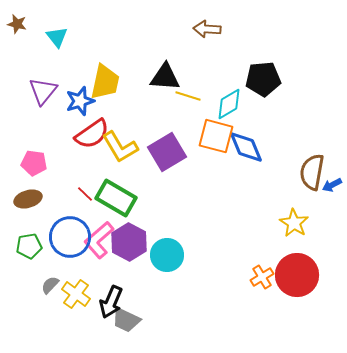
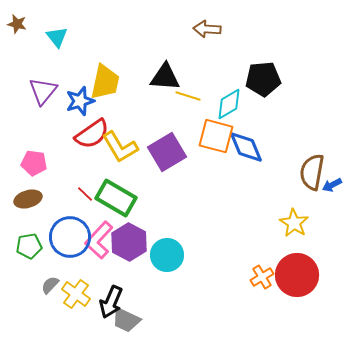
pink L-shape: rotated 6 degrees counterclockwise
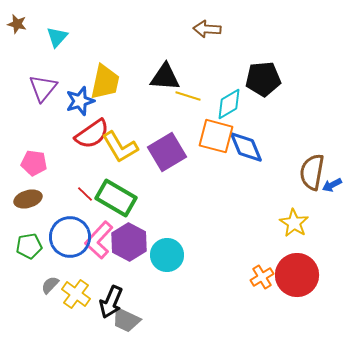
cyan triangle: rotated 20 degrees clockwise
purple triangle: moved 3 px up
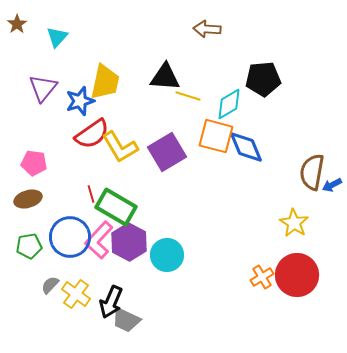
brown star: rotated 24 degrees clockwise
red line: moved 6 px right; rotated 30 degrees clockwise
green rectangle: moved 9 px down
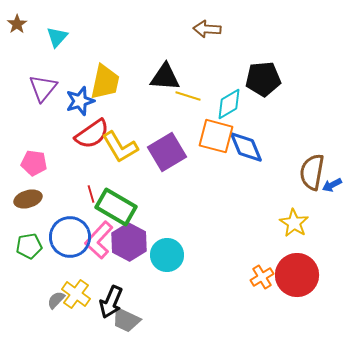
gray semicircle: moved 6 px right, 15 px down
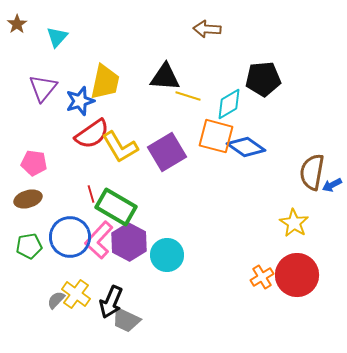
blue diamond: rotated 33 degrees counterclockwise
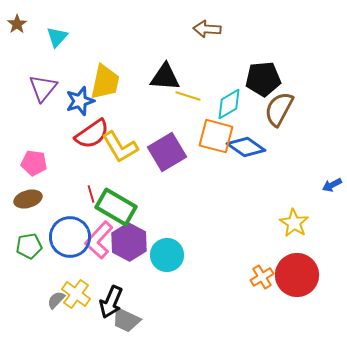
brown semicircle: moved 33 px left, 63 px up; rotated 18 degrees clockwise
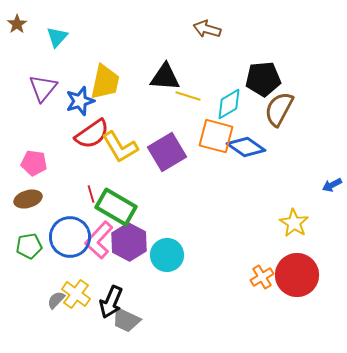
brown arrow: rotated 12 degrees clockwise
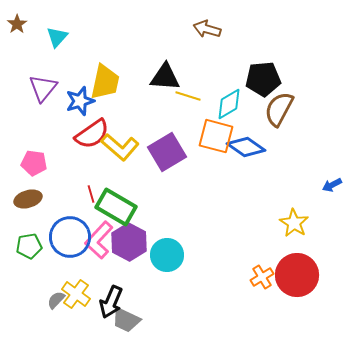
yellow L-shape: rotated 18 degrees counterclockwise
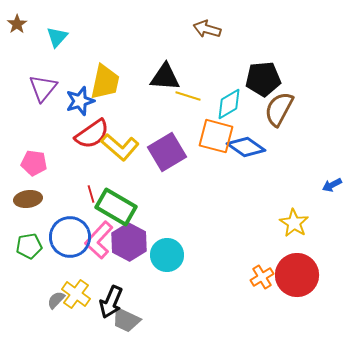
brown ellipse: rotated 8 degrees clockwise
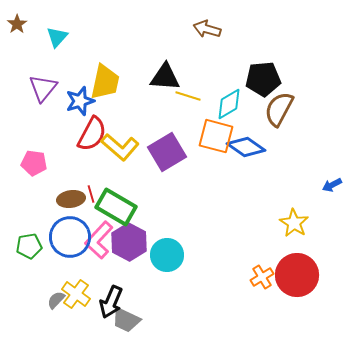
red semicircle: rotated 27 degrees counterclockwise
brown ellipse: moved 43 px right
